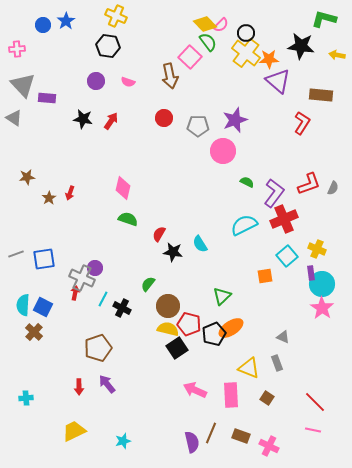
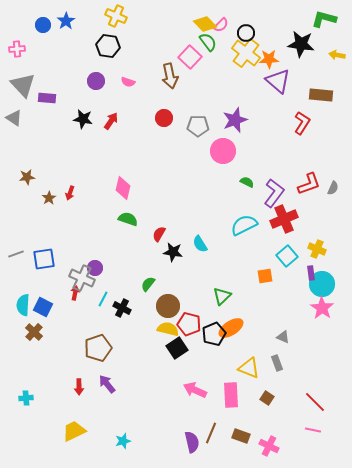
black star at (301, 46): moved 2 px up
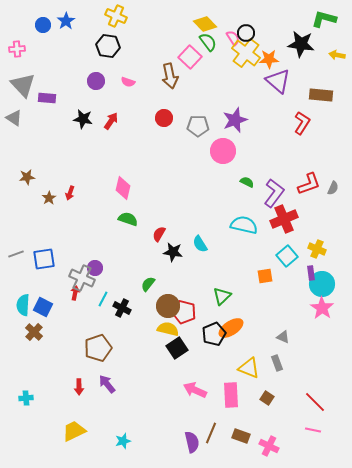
pink semicircle at (221, 25): moved 12 px right, 13 px down; rotated 77 degrees counterclockwise
cyan semicircle at (244, 225): rotated 40 degrees clockwise
red pentagon at (189, 324): moved 5 px left, 12 px up
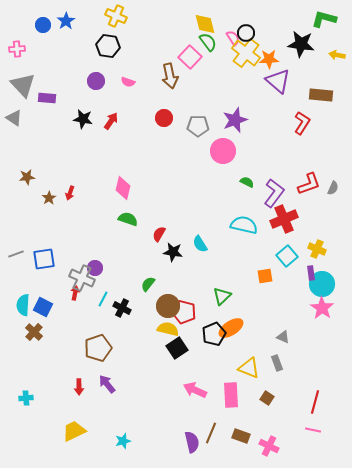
yellow diamond at (205, 24): rotated 30 degrees clockwise
red line at (315, 402): rotated 60 degrees clockwise
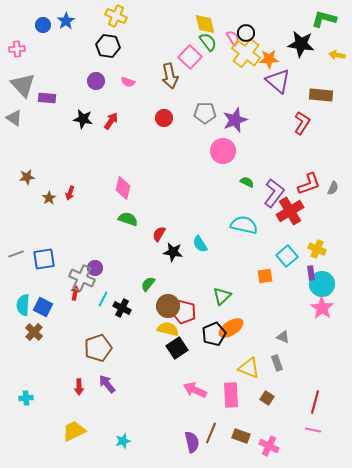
gray pentagon at (198, 126): moved 7 px right, 13 px up
red cross at (284, 219): moved 6 px right, 8 px up; rotated 8 degrees counterclockwise
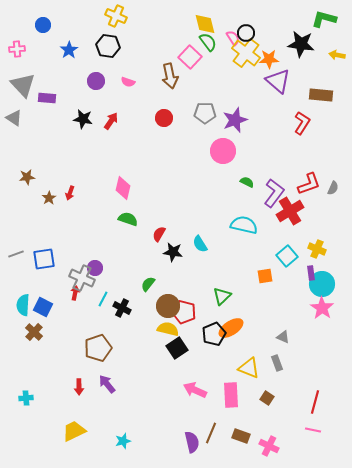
blue star at (66, 21): moved 3 px right, 29 px down
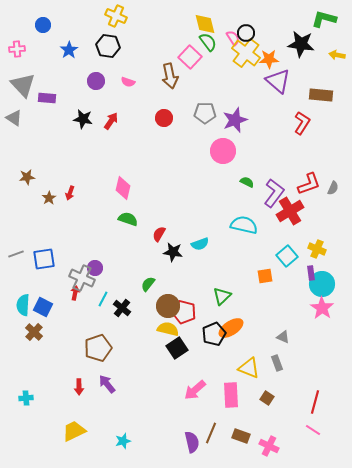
cyan semicircle at (200, 244): rotated 78 degrees counterclockwise
black cross at (122, 308): rotated 12 degrees clockwise
pink arrow at (195, 390): rotated 65 degrees counterclockwise
pink line at (313, 430): rotated 21 degrees clockwise
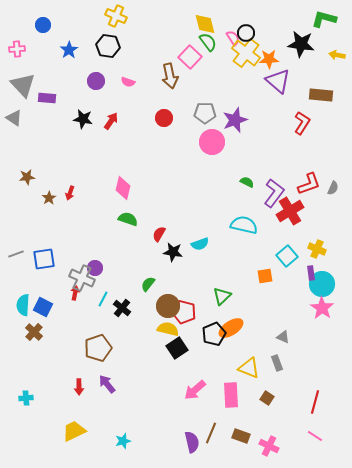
pink circle at (223, 151): moved 11 px left, 9 px up
pink line at (313, 430): moved 2 px right, 6 px down
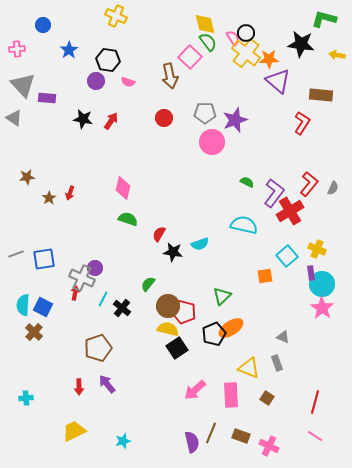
black hexagon at (108, 46): moved 14 px down
red L-shape at (309, 184): rotated 30 degrees counterclockwise
